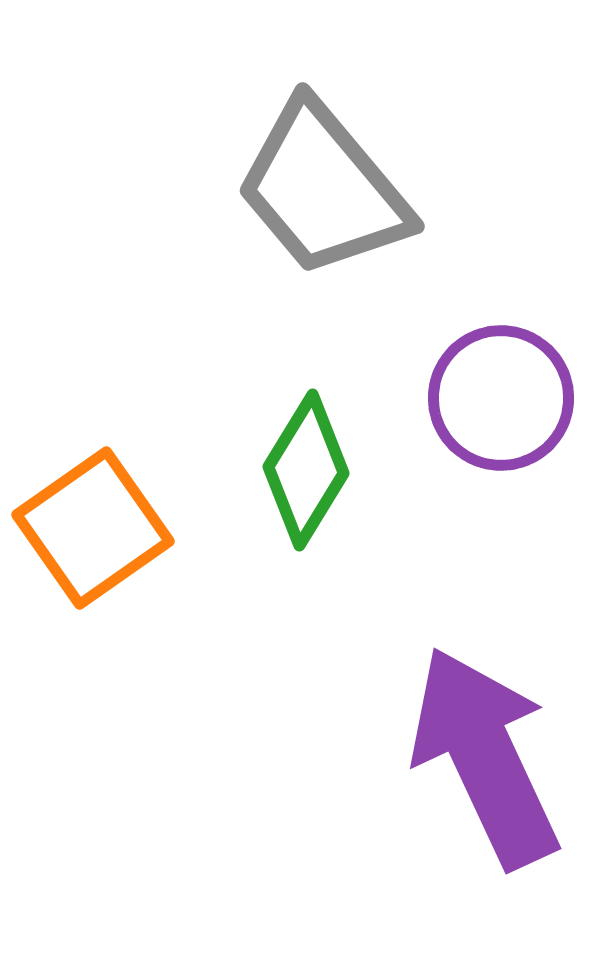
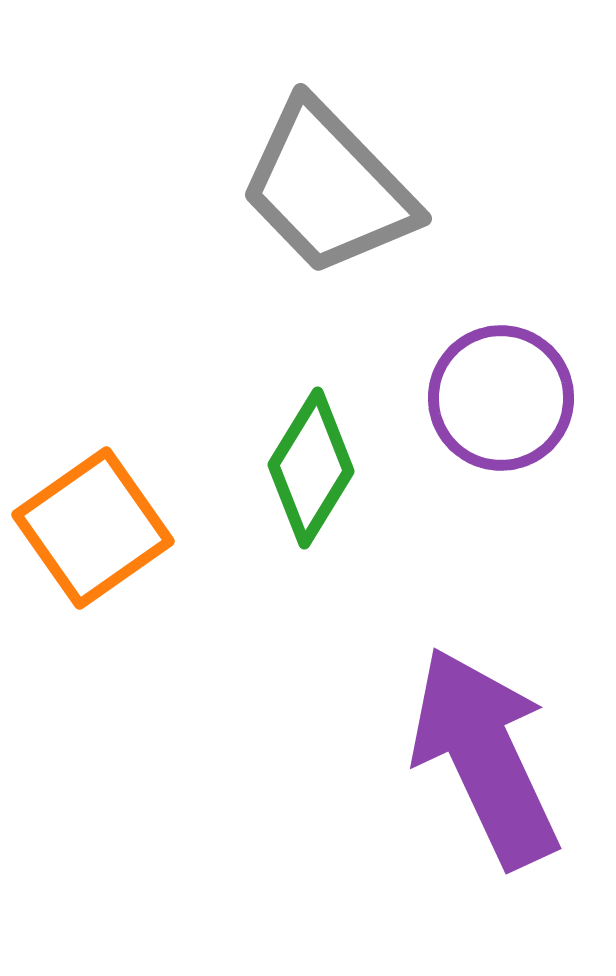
gray trapezoid: moved 5 px right, 1 px up; rotated 4 degrees counterclockwise
green diamond: moved 5 px right, 2 px up
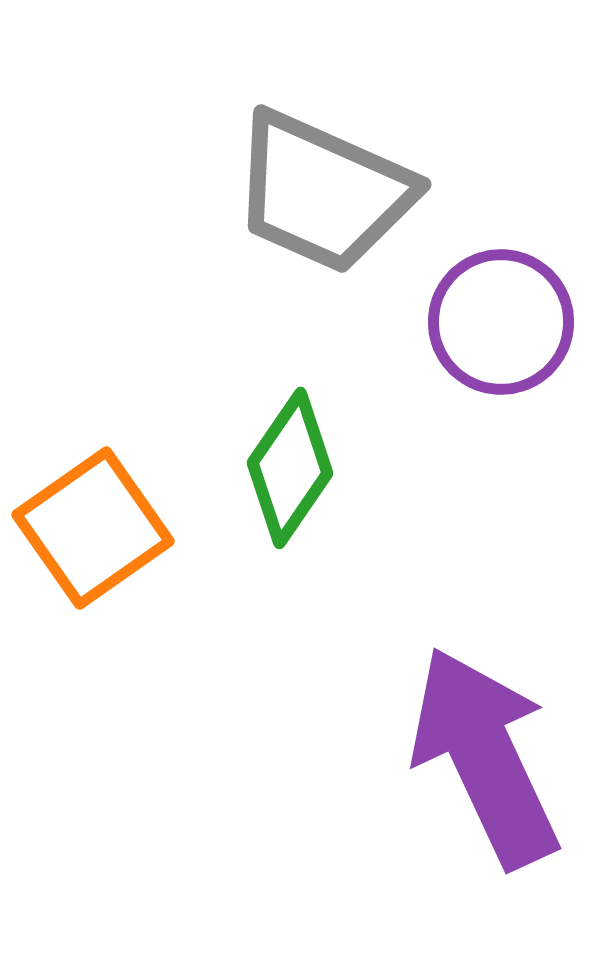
gray trapezoid: moved 5 px left, 4 px down; rotated 22 degrees counterclockwise
purple circle: moved 76 px up
green diamond: moved 21 px left; rotated 3 degrees clockwise
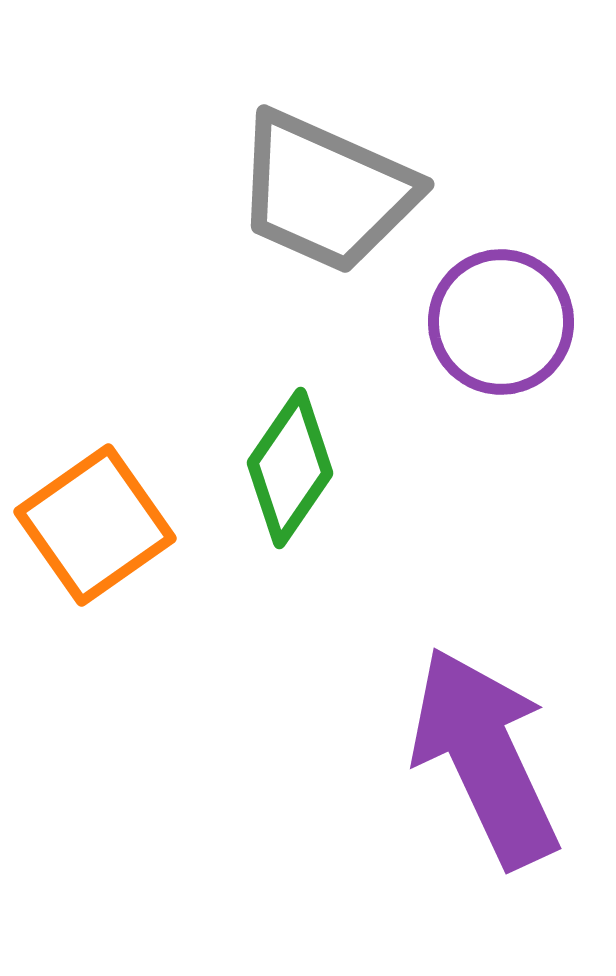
gray trapezoid: moved 3 px right
orange square: moved 2 px right, 3 px up
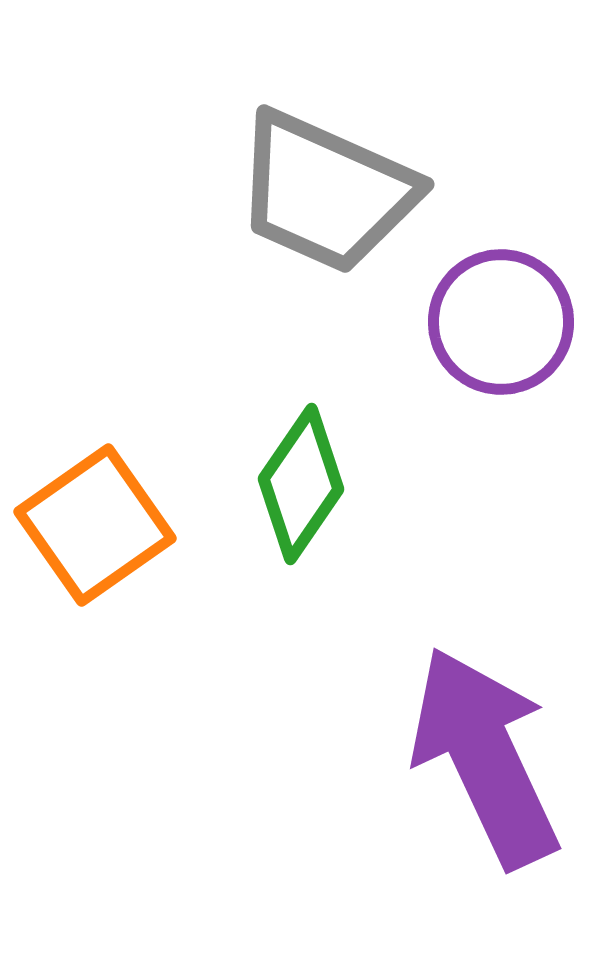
green diamond: moved 11 px right, 16 px down
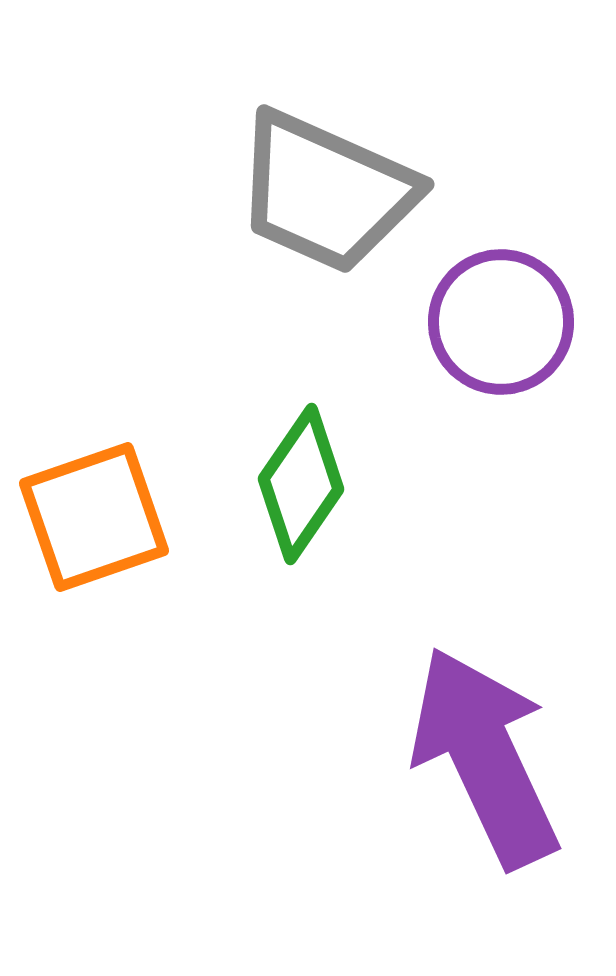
orange square: moved 1 px left, 8 px up; rotated 16 degrees clockwise
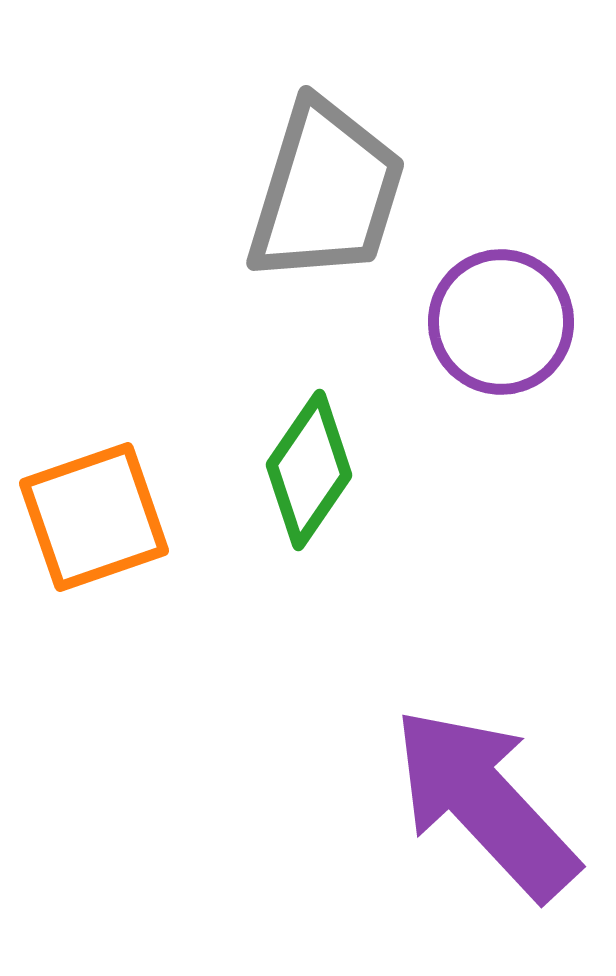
gray trapezoid: rotated 97 degrees counterclockwise
green diamond: moved 8 px right, 14 px up
purple arrow: moved 46 px down; rotated 18 degrees counterclockwise
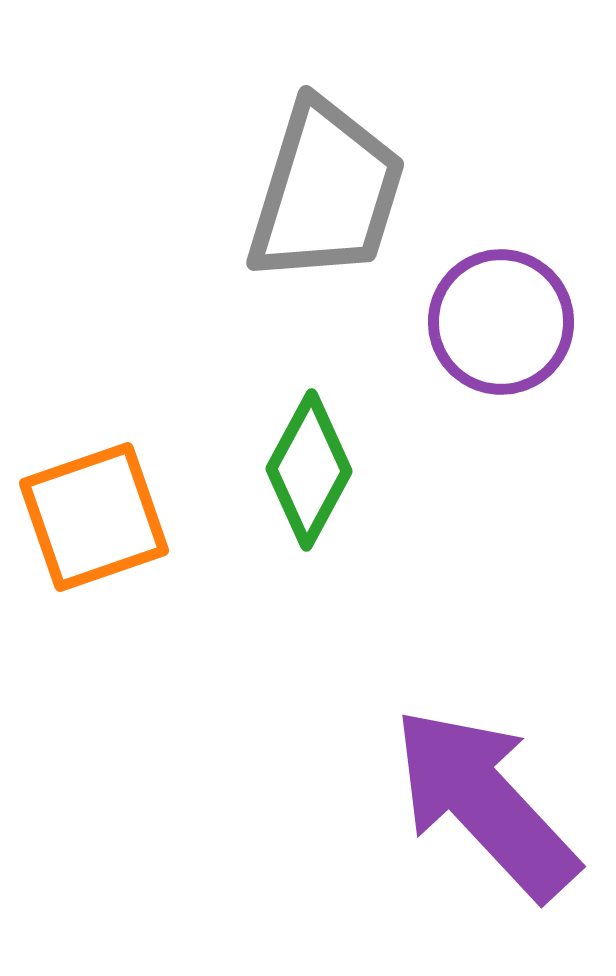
green diamond: rotated 6 degrees counterclockwise
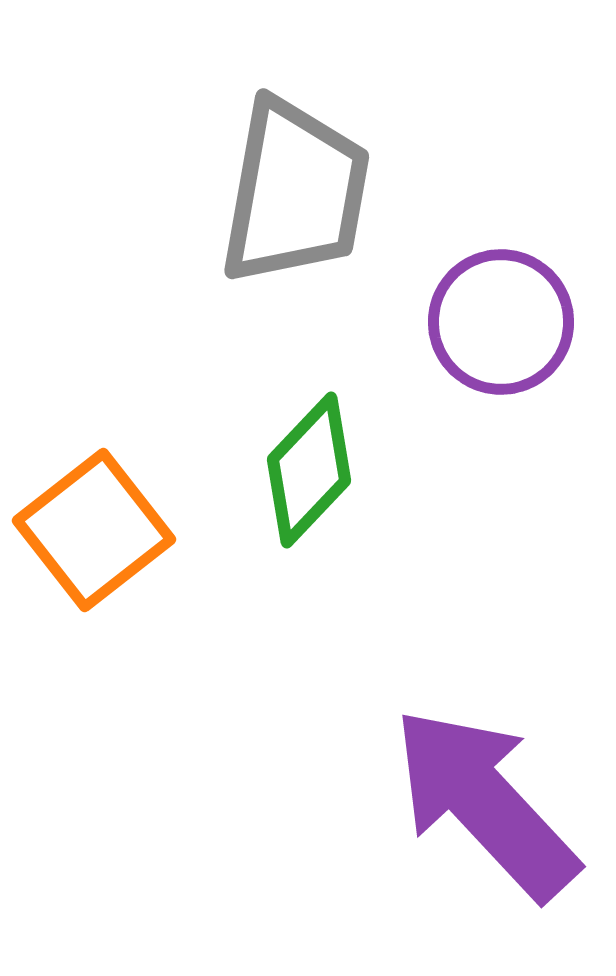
gray trapezoid: moved 31 px left; rotated 7 degrees counterclockwise
green diamond: rotated 15 degrees clockwise
orange square: moved 13 px down; rotated 19 degrees counterclockwise
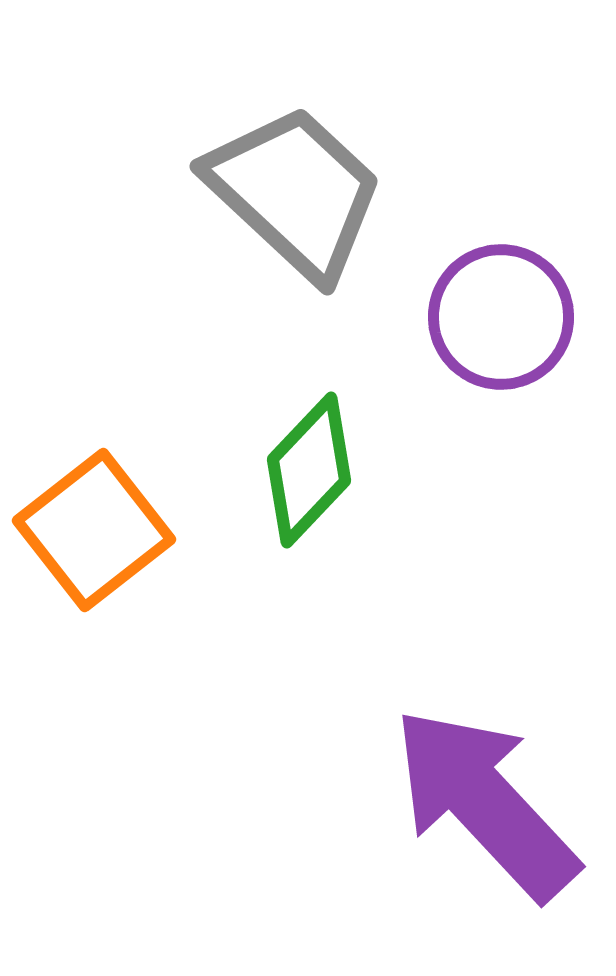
gray trapezoid: rotated 57 degrees counterclockwise
purple circle: moved 5 px up
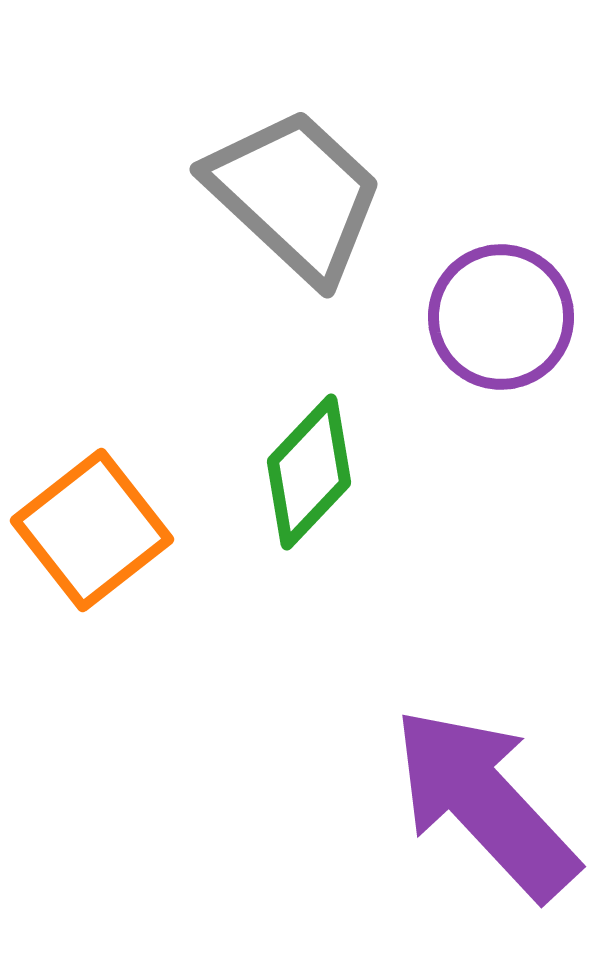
gray trapezoid: moved 3 px down
green diamond: moved 2 px down
orange square: moved 2 px left
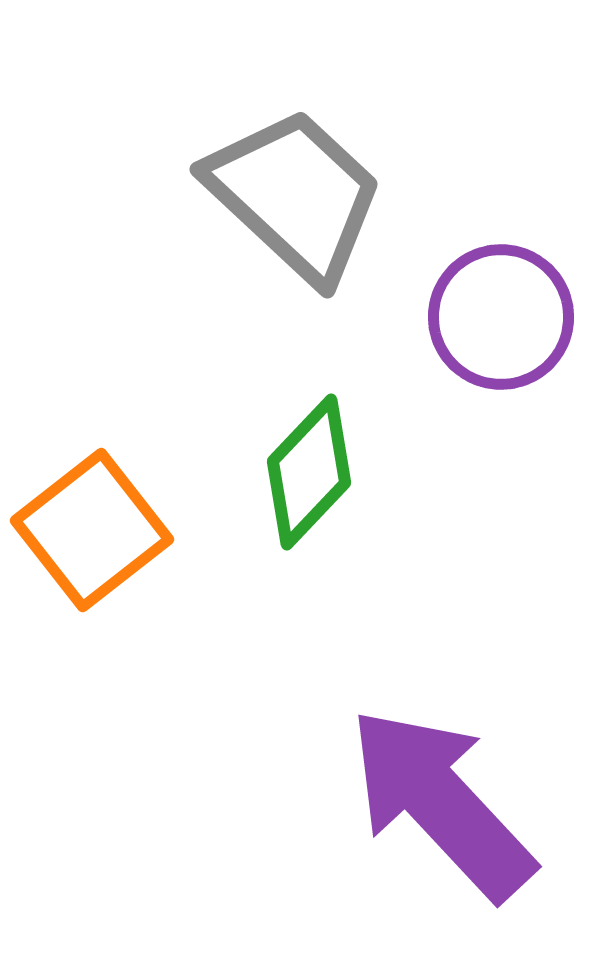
purple arrow: moved 44 px left
